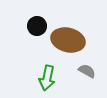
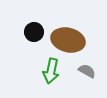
black circle: moved 3 px left, 6 px down
green arrow: moved 4 px right, 7 px up
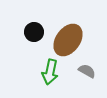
brown ellipse: rotated 68 degrees counterclockwise
green arrow: moved 1 px left, 1 px down
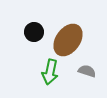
gray semicircle: rotated 12 degrees counterclockwise
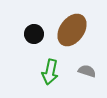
black circle: moved 2 px down
brown ellipse: moved 4 px right, 10 px up
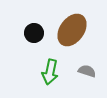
black circle: moved 1 px up
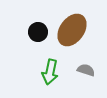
black circle: moved 4 px right, 1 px up
gray semicircle: moved 1 px left, 1 px up
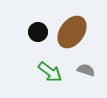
brown ellipse: moved 2 px down
green arrow: rotated 65 degrees counterclockwise
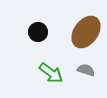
brown ellipse: moved 14 px right
green arrow: moved 1 px right, 1 px down
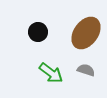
brown ellipse: moved 1 px down
